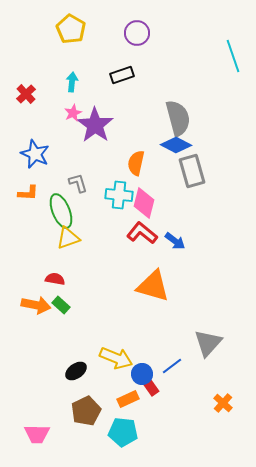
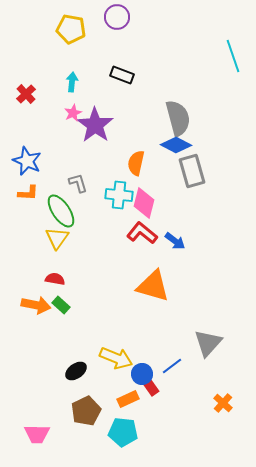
yellow pentagon: rotated 20 degrees counterclockwise
purple circle: moved 20 px left, 16 px up
black rectangle: rotated 40 degrees clockwise
blue star: moved 8 px left, 7 px down
green ellipse: rotated 12 degrees counterclockwise
yellow triangle: moved 11 px left; rotated 35 degrees counterclockwise
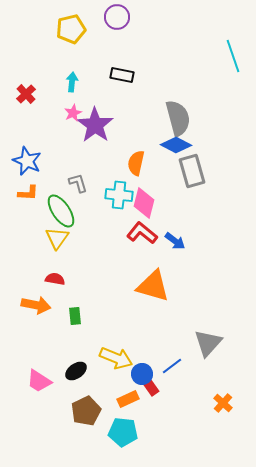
yellow pentagon: rotated 24 degrees counterclockwise
black rectangle: rotated 10 degrees counterclockwise
green rectangle: moved 14 px right, 11 px down; rotated 42 degrees clockwise
pink trapezoid: moved 2 px right, 53 px up; rotated 32 degrees clockwise
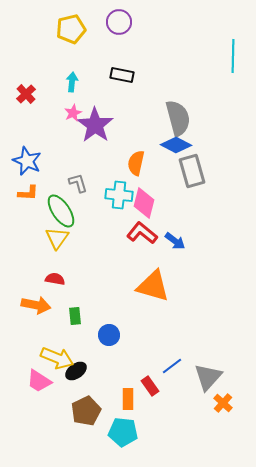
purple circle: moved 2 px right, 5 px down
cyan line: rotated 20 degrees clockwise
gray triangle: moved 34 px down
yellow arrow: moved 59 px left
blue circle: moved 33 px left, 39 px up
orange rectangle: rotated 65 degrees counterclockwise
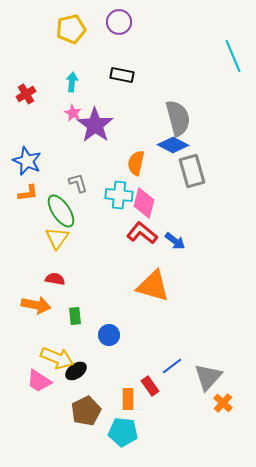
cyan line: rotated 24 degrees counterclockwise
red cross: rotated 12 degrees clockwise
pink star: rotated 18 degrees counterclockwise
blue diamond: moved 3 px left
orange L-shape: rotated 10 degrees counterclockwise
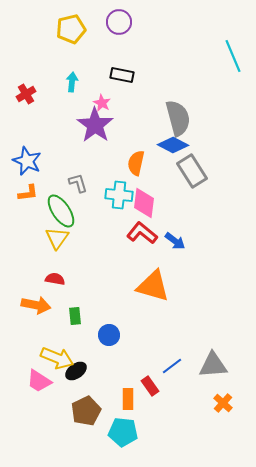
pink star: moved 29 px right, 10 px up
gray rectangle: rotated 16 degrees counterclockwise
pink diamond: rotated 8 degrees counterclockwise
gray triangle: moved 5 px right, 12 px up; rotated 44 degrees clockwise
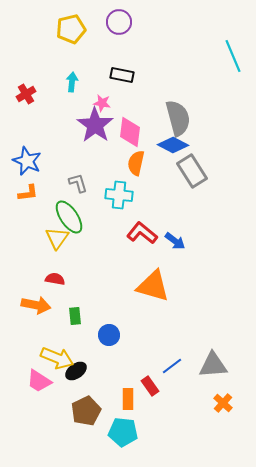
pink star: rotated 18 degrees counterclockwise
pink diamond: moved 14 px left, 71 px up
green ellipse: moved 8 px right, 6 px down
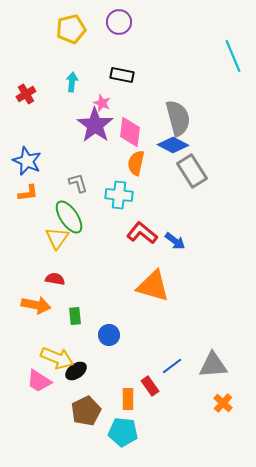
pink star: rotated 12 degrees clockwise
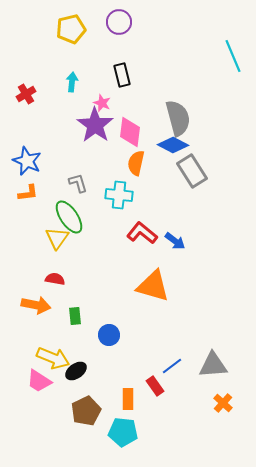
black rectangle: rotated 65 degrees clockwise
yellow arrow: moved 4 px left
red rectangle: moved 5 px right
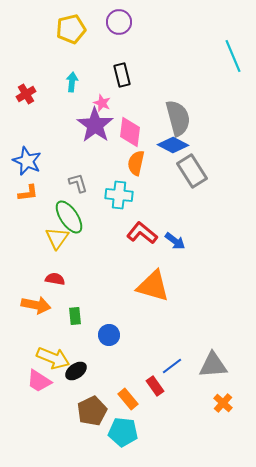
orange rectangle: rotated 40 degrees counterclockwise
brown pentagon: moved 6 px right
